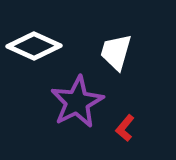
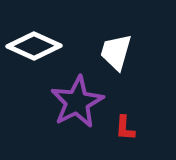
red L-shape: rotated 36 degrees counterclockwise
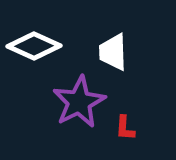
white trapezoid: moved 3 px left; rotated 18 degrees counterclockwise
purple star: moved 2 px right
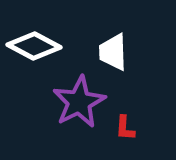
white diamond: rotated 4 degrees clockwise
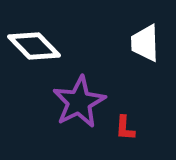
white diamond: rotated 18 degrees clockwise
white trapezoid: moved 32 px right, 9 px up
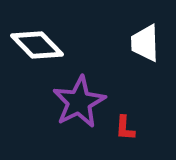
white diamond: moved 3 px right, 1 px up
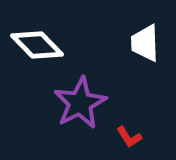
purple star: moved 1 px right, 1 px down
red L-shape: moved 4 px right, 9 px down; rotated 36 degrees counterclockwise
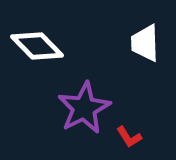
white diamond: moved 1 px down
purple star: moved 4 px right, 5 px down
